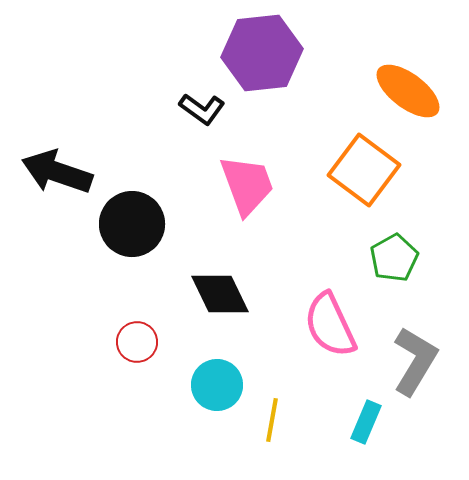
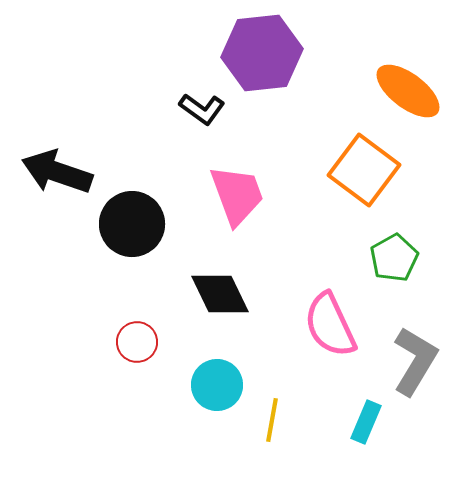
pink trapezoid: moved 10 px left, 10 px down
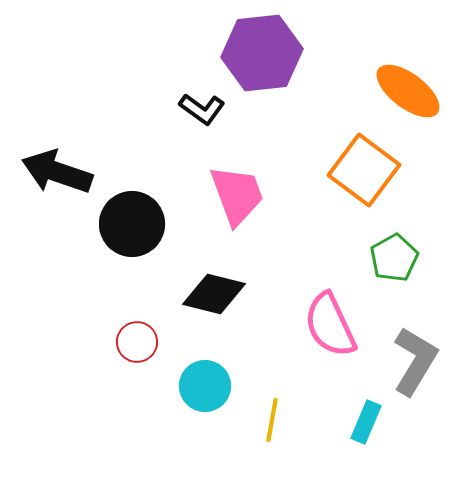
black diamond: moved 6 px left; rotated 50 degrees counterclockwise
cyan circle: moved 12 px left, 1 px down
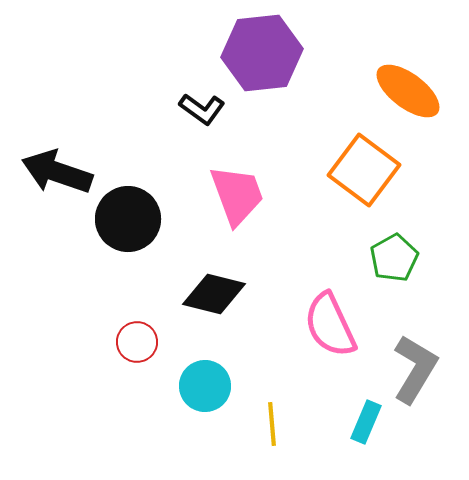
black circle: moved 4 px left, 5 px up
gray L-shape: moved 8 px down
yellow line: moved 4 px down; rotated 15 degrees counterclockwise
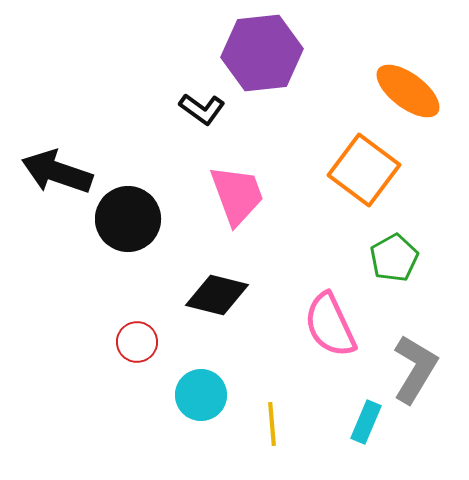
black diamond: moved 3 px right, 1 px down
cyan circle: moved 4 px left, 9 px down
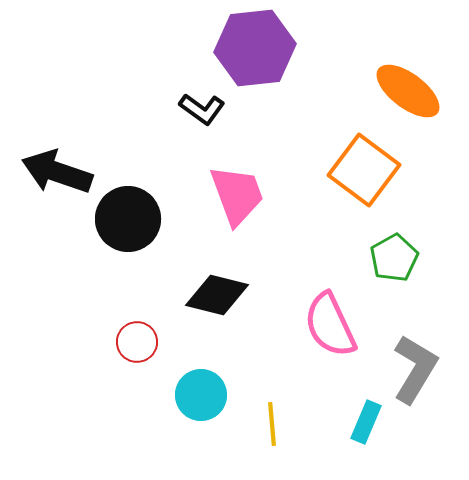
purple hexagon: moved 7 px left, 5 px up
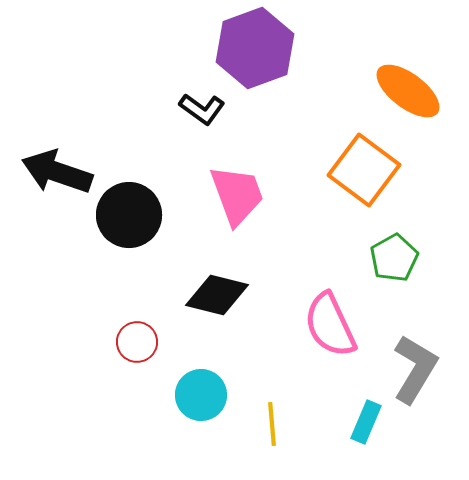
purple hexagon: rotated 14 degrees counterclockwise
black circle: moved 1 px right, 4 px up
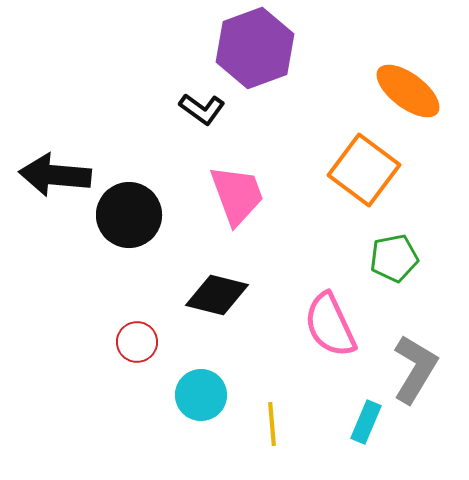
black arrow: moved 2 px left, 3 px down; rotated 14 degrees counterclockwise
green pentagon: rotated 18 degrees clockwise
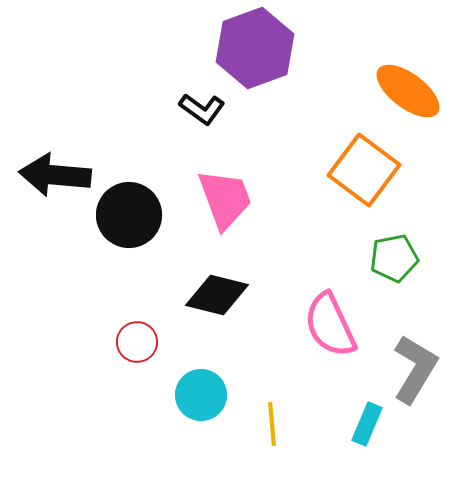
pink trapezoid: moved 12 px left, 4 px down
cyan rectangle: moved 1 px right, 2 px down
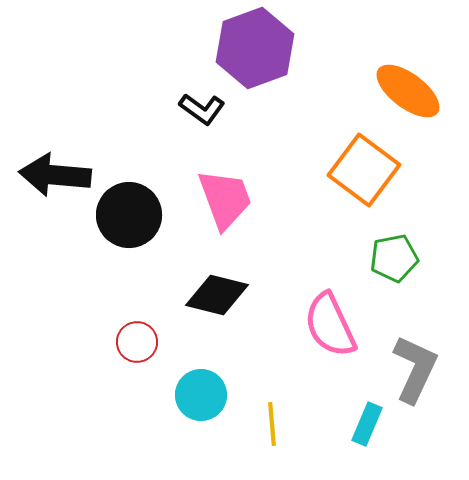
gray L-shape: rotated 6 degrees counterclockwise
